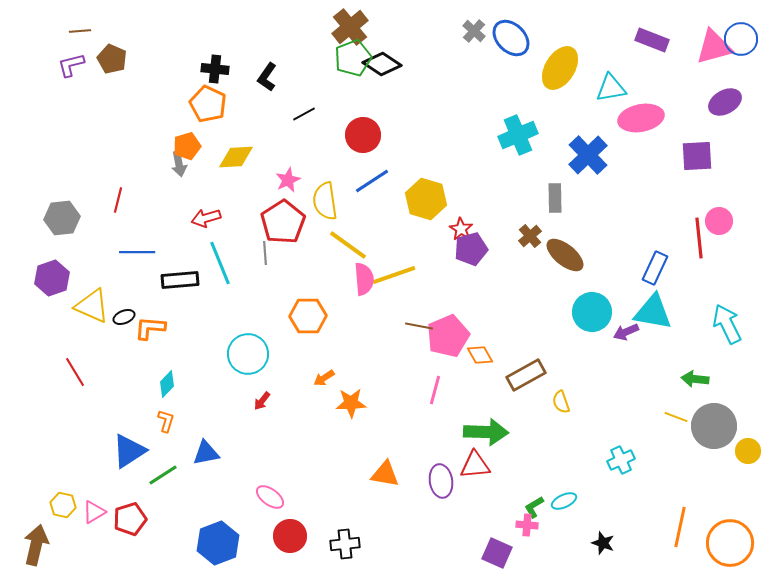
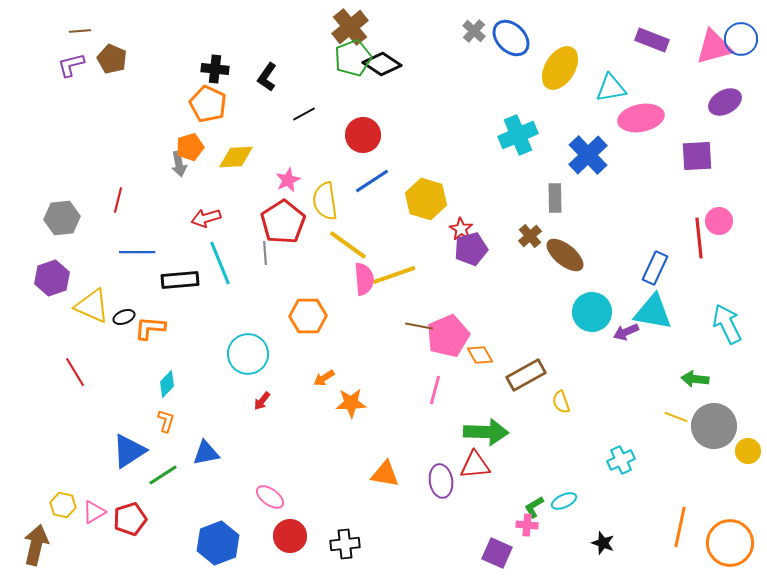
orange pentagon at (187, 146): moved 3 px right, 1 px down
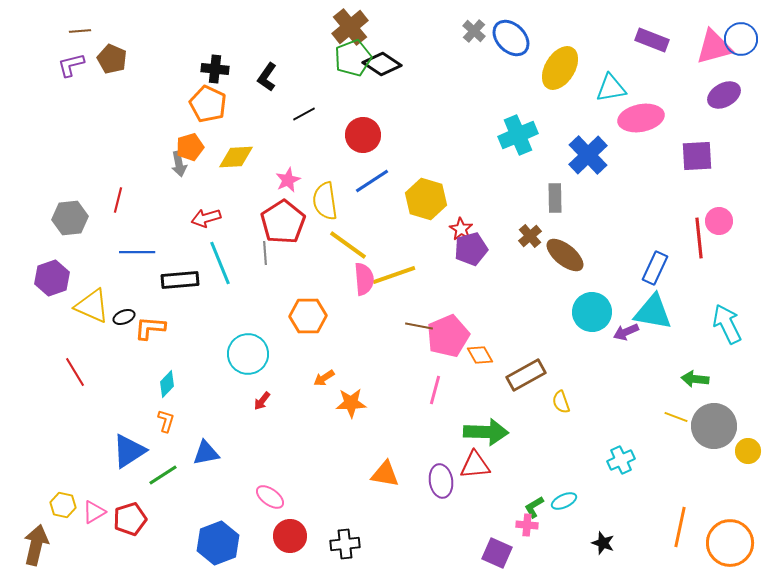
purple ellipse at (725, 102): moved 1 px left, 7 px up
gray hexagon at (62, 218): moved 8 px right
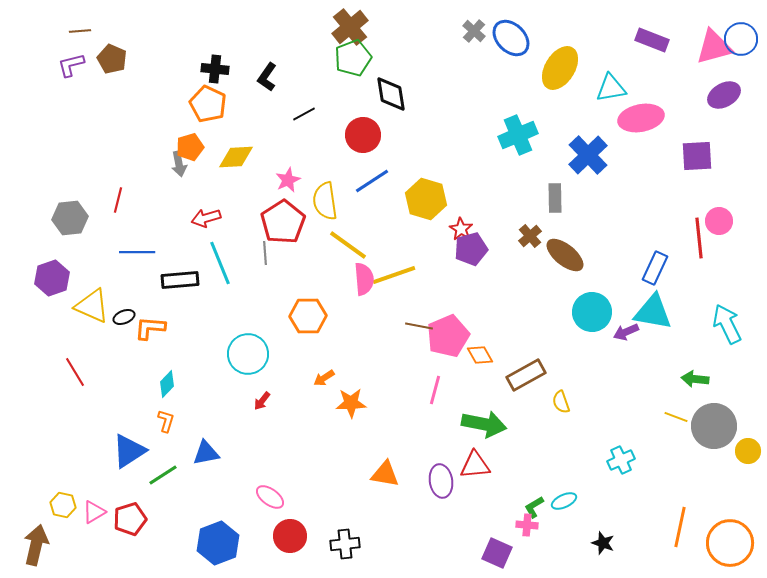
black diamond at (382, 64): moved 9 px right, 30 px down; rotated 48 degrees clockwise
green arrow at (486, 432): moved 2 px left, 8 px up; rotated 9 degrees clockwise
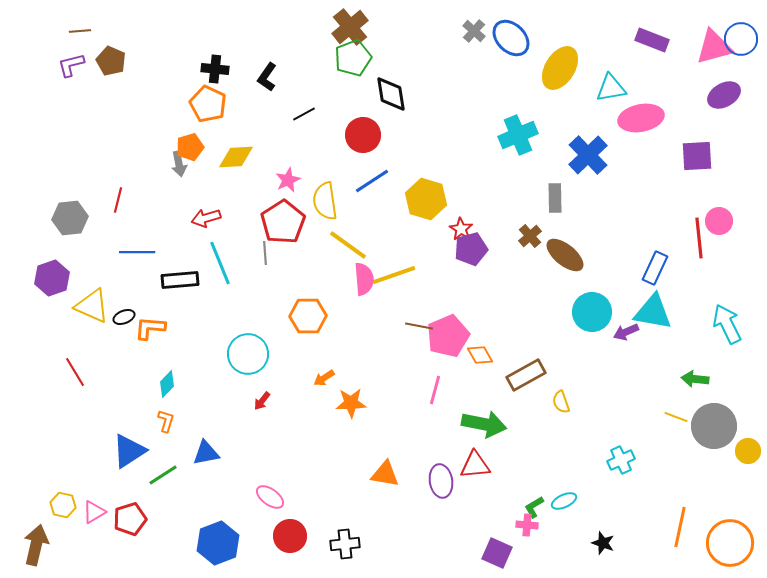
brown pentagon at (112, 59): moved 1 px left, 2 px down
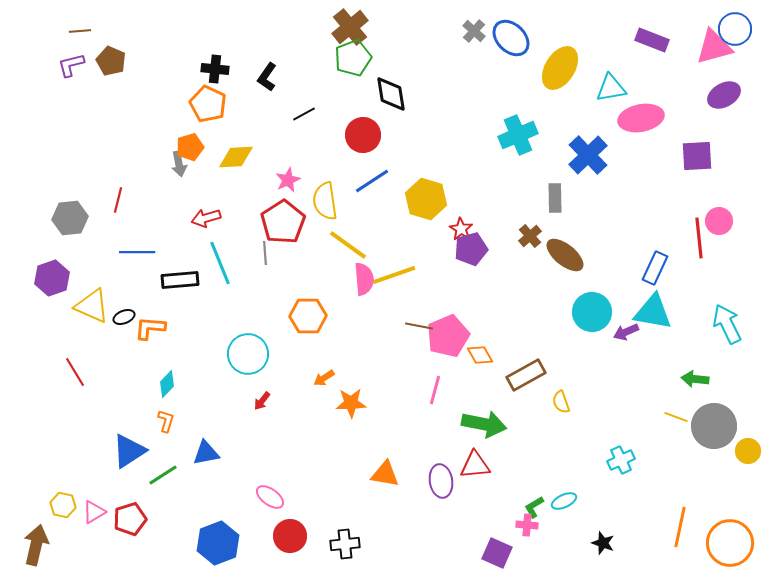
blue circle at (741, 39): moved 6 px left, 10 px up
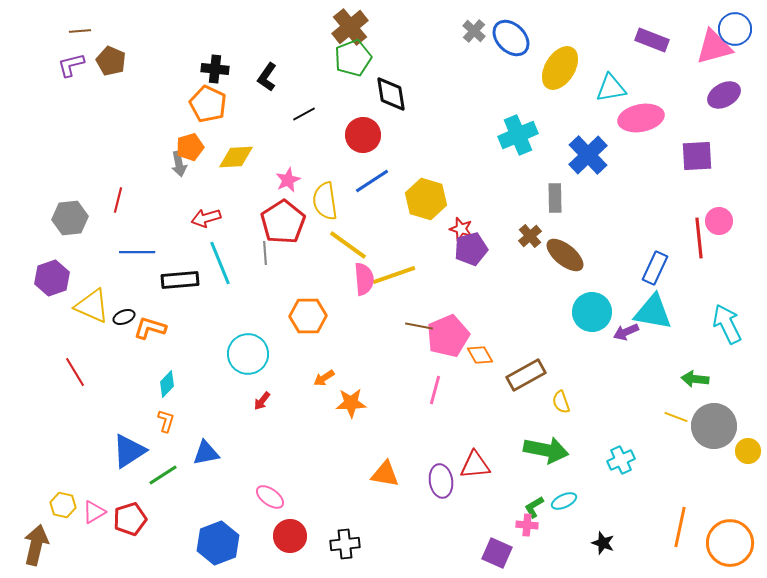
red star at (461, 229): rotated 15 degrees counterclockwise
orange L-shape at (150, 328): rotated 12 degrees clockwise
green arrow at (484, 424): moved 62 px right, 26 px down
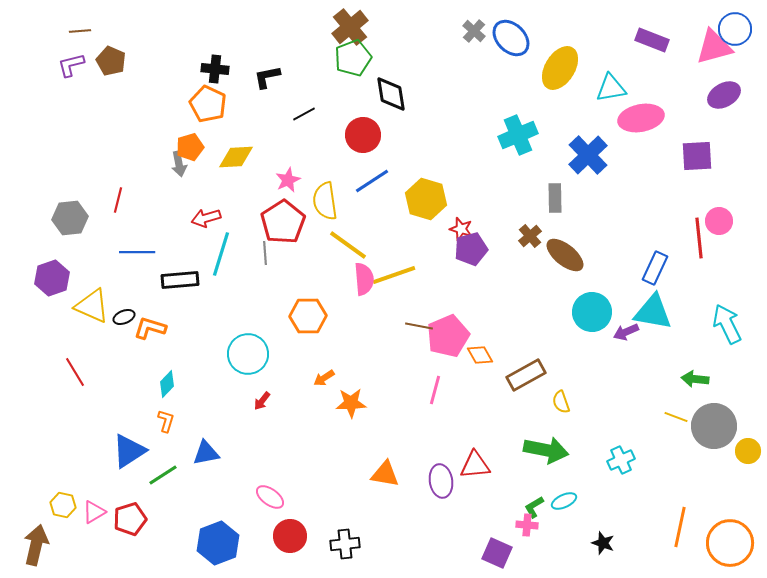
black L-shape at (267, 77): rotated 44 degrees clockwise
cyan line at (220, 263): moved 1 px right, 9 px up; rotated 39 degrees clockwise
